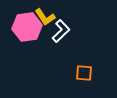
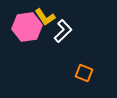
white L-shape: moved 2 px right
orange square: rotated 18 degrees clockwise
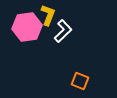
yellow L-shape: moved 3 px right, 2 px up; rotated 125 degrees counterclockwise
orange square: moved 4 px left, 8 px down
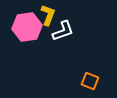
white L-shape: rotated 25 degrees clockwise
orange square: moved 10 px right
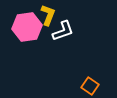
orange square: moved 5 px down; rotated 12 degrees clockwise
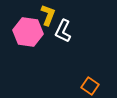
pink hexagon: moved 1 px right, 5 px down; rotated 16 degrees clockwise
white L-shape: rotated 135 degrees clockwise
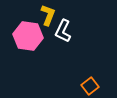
pink hexagon: moved 4 px down
orange square: rotated 18 degrees clockwise
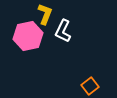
yellow L-shape: moved 3 px left, 1 px up
pink hexagon: rotated 20 degrees counterclockwise
